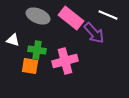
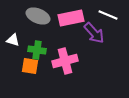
pink rectangle: rotated 50 degrees counterclockwise
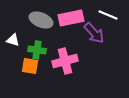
gray ellipse: moved 3 px right, 4 px down
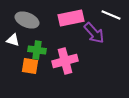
white line: moved 3 px right
gray ellipse: moved 14 px left
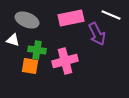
purple arrow: moved 3 px right, 1 px down; rotated 15 degrees clockwise
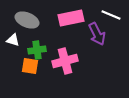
green cross: rotated 18 degrees counterclockwise
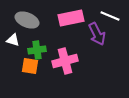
white line: moved 1 px left, 1 px down
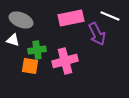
gray ellipse: moved 6 px left
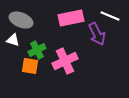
green cross: rotated 18 degrees counterclockwise
pink cross: rotated 10 degrees counterclockwise
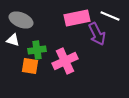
pink rectangle: moved 6 px right
green cross: rotated 18 degrees clockwise
